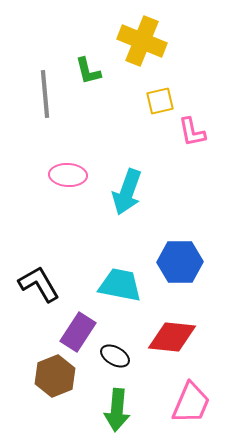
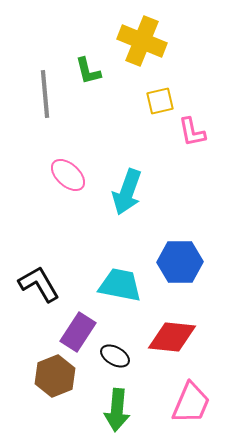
pink ellipse: rotated 39 degrees clockwise
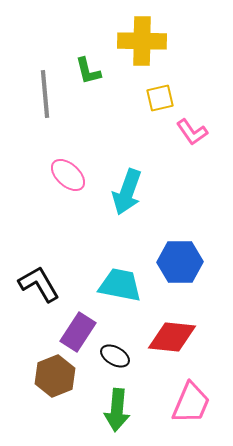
yellow cross: rotated 21 degrees counterclockwise
yellow square: moved 3 px up
pink L-shape: rotated 24 degrees counterclockwise
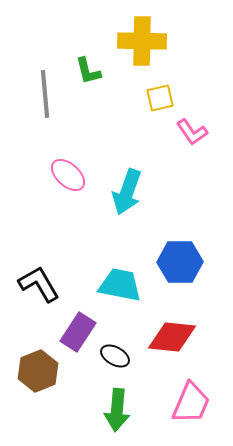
brown hexagon: moved 17 px left, 5 px up
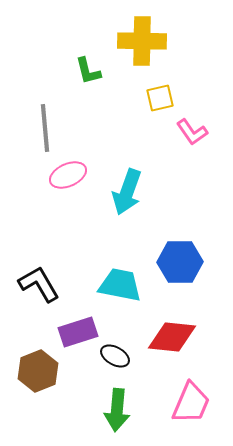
gray line: moved 34 px down
pink ellipse: rotated 66 degrees counterclockwise
purple rectangle: rotated 39 degrees clockwise
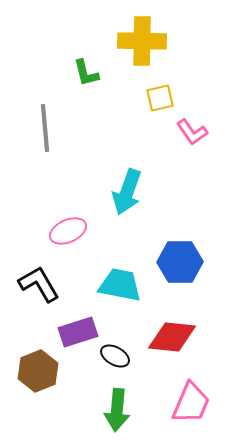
green L-shape: moved 2 px left, 2 px down
pink ellipse: moved 56 px down
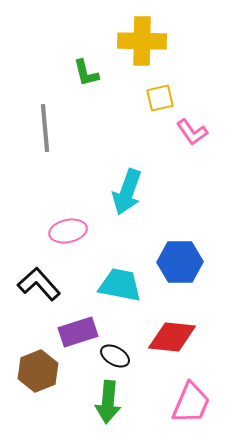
pink ellipse: rotated 12 degrees clockwise
black L-shape: rotated 12 degrees counterclockwise
green arrow: moved 9 px left, 8 px up
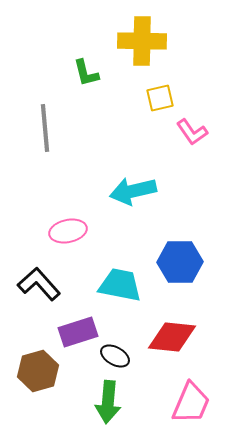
cyan arrow: moved 6 px right, 1 px up; rotated 57 degrees clockwise
brown hexagon: rotated 6 degrees clockwise
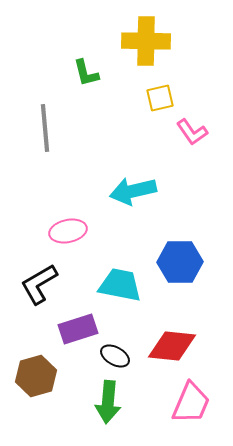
yellow cross: moved 4 px right
black L-shape: rotated 78 degrees counterclockwise
purple rectangle: moved 3 px up
red diamond: moved 9 px down
brown hexagon: moved 2 px left, 5 px down
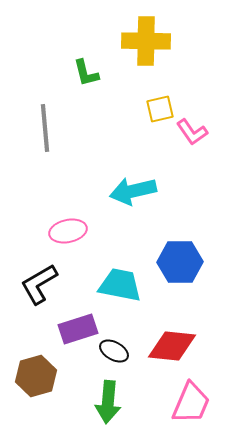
yellow square: moved 11 px down
black ellipse: moved 1 px left, 5 px up
